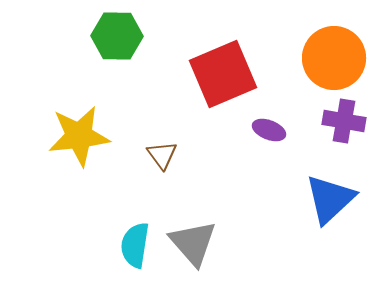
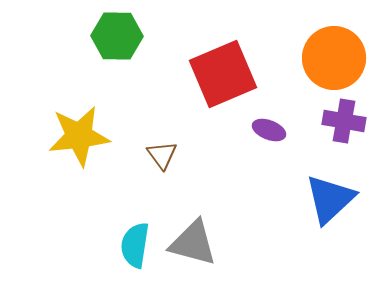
gray triangle: rotated 34 degrees counterclockwise
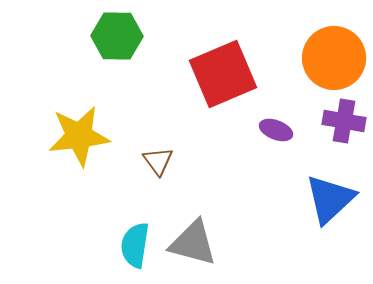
purple ellipse: moved 7 px right
brown triangle: moved 4 px left, 6 px down
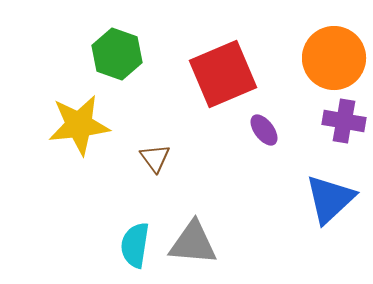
green hexagon: moved 18 px down; rotated 18 degrees clockwise
purple ellipse: moved 12 px left; rotated 32 degrees clockwise
yellow star: moved 11 px up
brown triangle: moved 3 px left, 3 px up
gray triangle: rotated 10 degrees counterclockwise
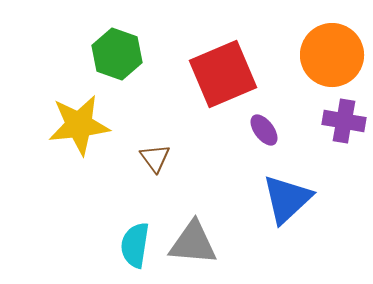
orange circle: moved 2 px left, 3 px up
blue triangle: moved 43 px left
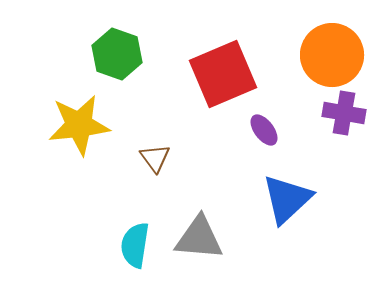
purple cross: moved 8 px up
gray triangle: moved 6 px right, 5 px up
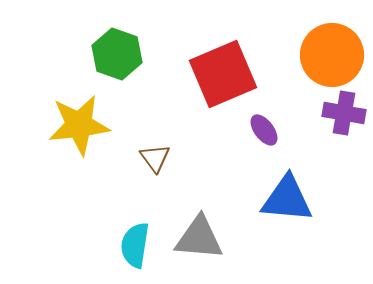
blue triangle: rotated 48 degrees clockwise
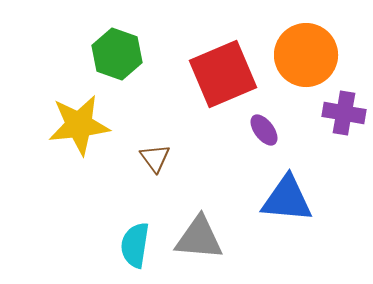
orange circle: moved 26 px left
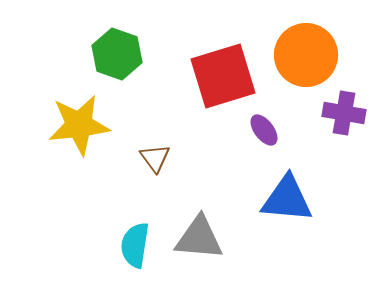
red square: moved 2 px down; rotated 6 degrees clockwise
